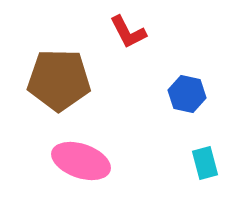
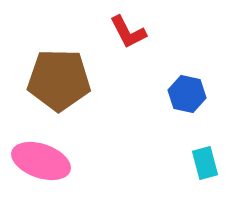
pink ellipse: moved 40 px left
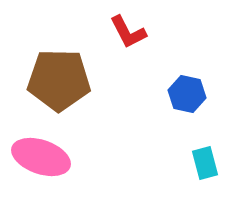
pink ellipse: moved 4 px up
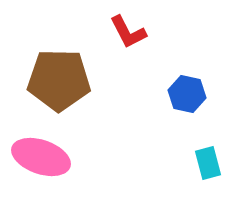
cyan rectangle: moved 3 px right
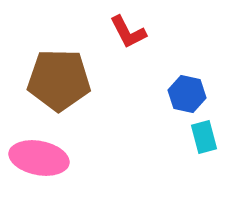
pink ellipse: moved 2 px left, 1 px down; rotated 8 degrees counterclockwise
cyan rectangle: moved 4 px left, 26 px up
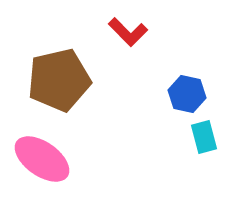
red L-shape: rotated 18 degrees counterclockwise
brown pentagon: rotated 14 degrees counterclockwise
pink ellipse: moved 3 px right, 1 px down; rotated 24 degrees clockwise
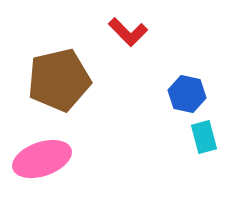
pink ellipse: rotated 54 degrees counterclockwise
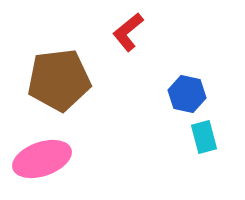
red L-shape: rotated 96 degrees clockwise
brown pentagon: rotated 6 degrees clockwise
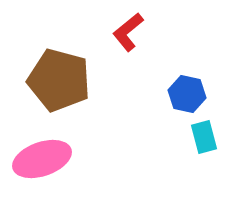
brown pentagon: rotated 22 degrees clockwise
